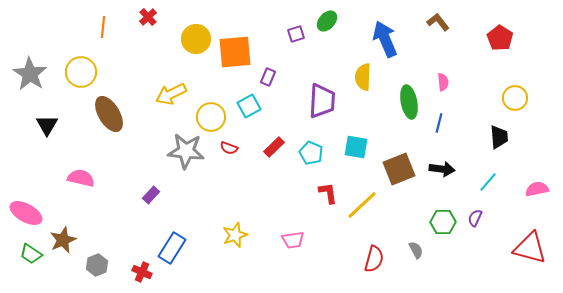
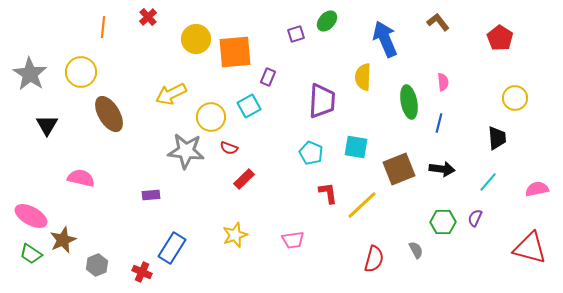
black trapezoid at (499, 137): moved 2 px left, 1 px down
red rectangle at (274, 147): moved 30 px left, 32 px down
purple rectangle at (151, 195): rotated 42 degrees clockwise
pink ellipse at (26, 213): moved 5 px right, 3 px down
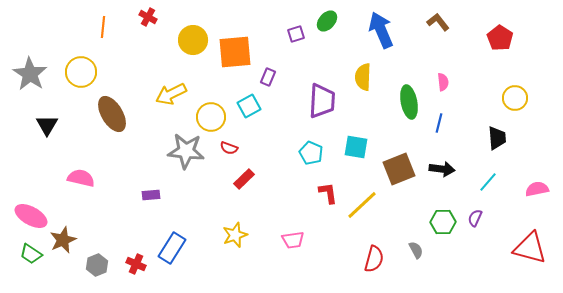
red cross at (148, 17): rotated 18 degrees counterclockwise
yellow circle at (196, 39): moved 3 px left, 1 px down
blue arrow at (385, 39): moved 4 px left, 9 px up
brown ellipse at (109, 114): moved 3 px right
red cross at (142, 272): moved 6 px left, 8 px up
